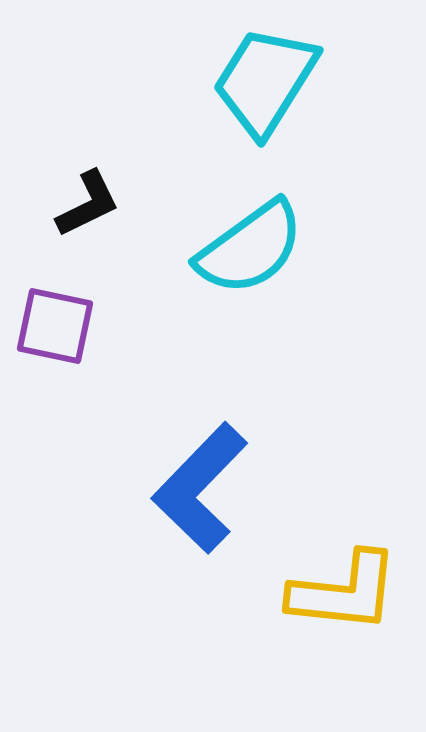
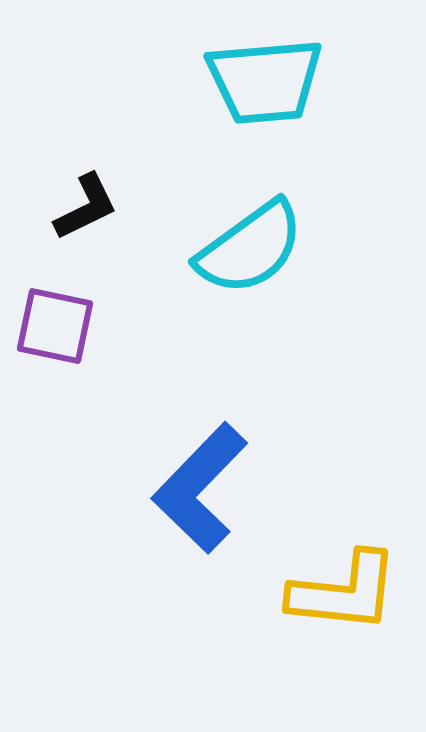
cyan trapezoid: rotated 127 degrees counterclockwise
black L-shape: moved 2 px left, 3 px down
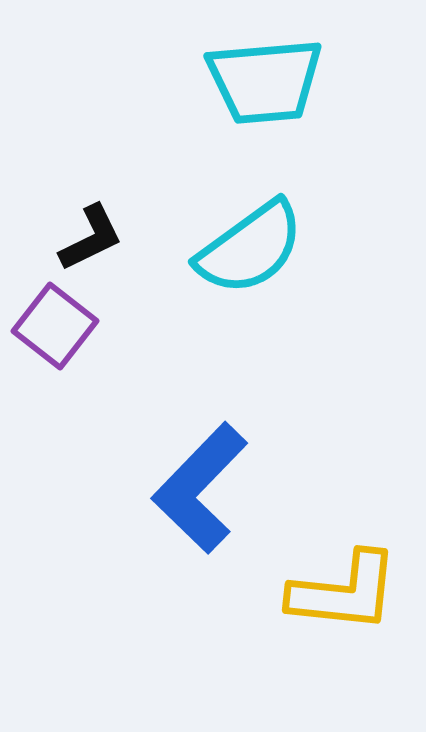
black L-shape: moved 5 px right, 31 px down
purple square: rotated 26 degrees clockwise
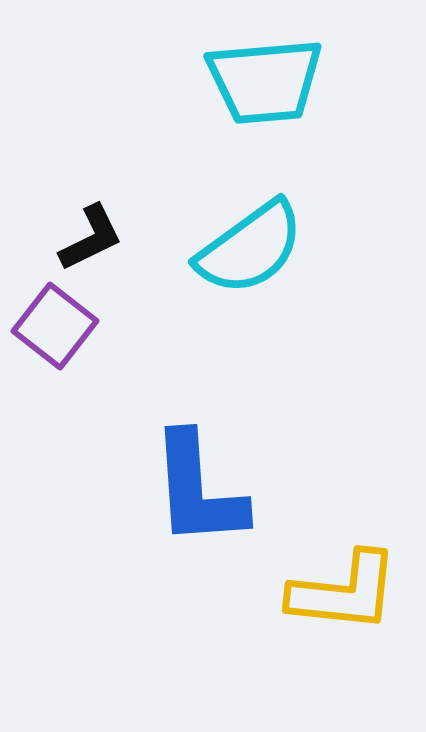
blue L-shape: moved 2 px left, 2 px down; rotated 48 degrees counterclockwise
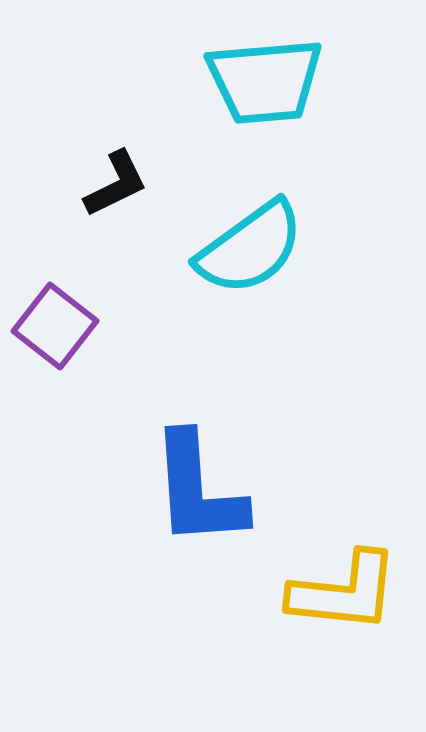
black L-shape: moved 25 px right, 54 px up
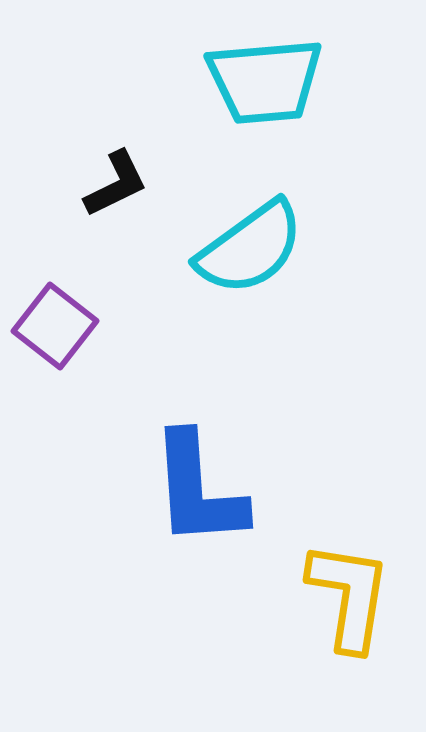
yellow L-shape: moved 5 px right, 4 px down; rotated 87 degrees counterclockwise
